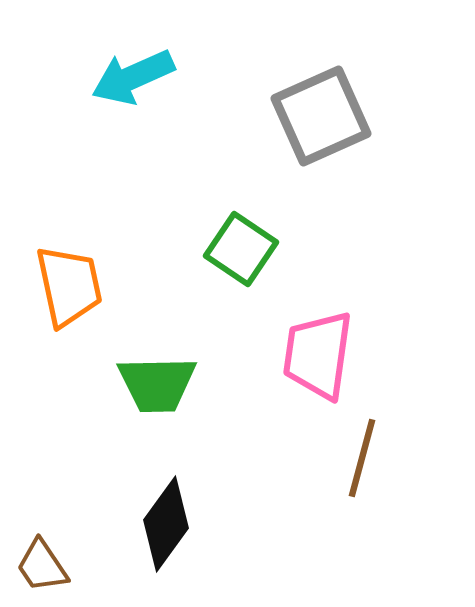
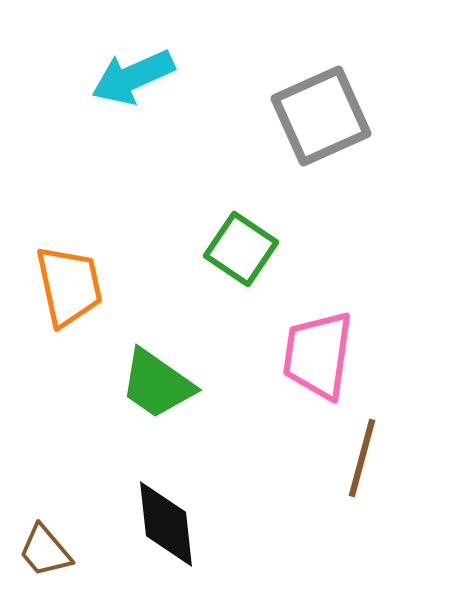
green trapezoid: rotated 36 degrees clockwise
black diamond: rotated 42 degrees counterclockwise
brown trapezoid: moved 3 px right, 15 px up; rotated 6 degrees counterclockwise
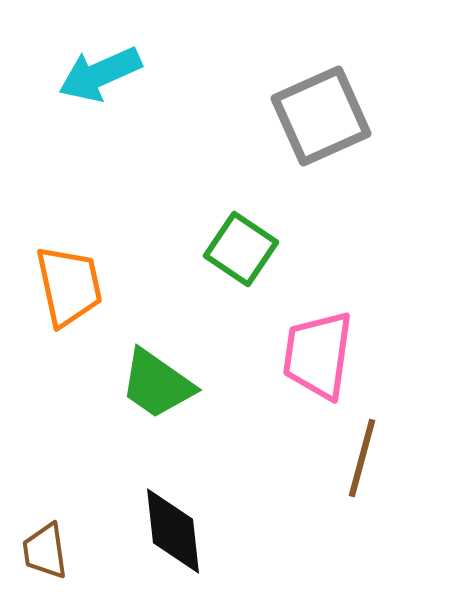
cyan arrow: moved 33 px left, 3 px up
black diamond: moved 7 px right, 7 px down
brown trapezoid: rotated 32 degrees clockwise
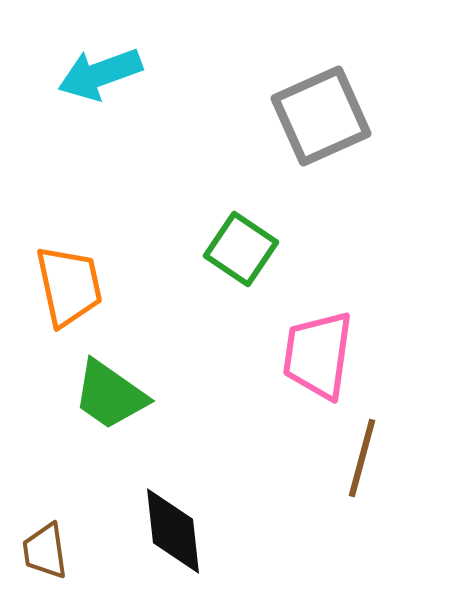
cyan arrow: rotated 4 degrees clockwise
green trapezoid: moved 47 px left, 11 px down
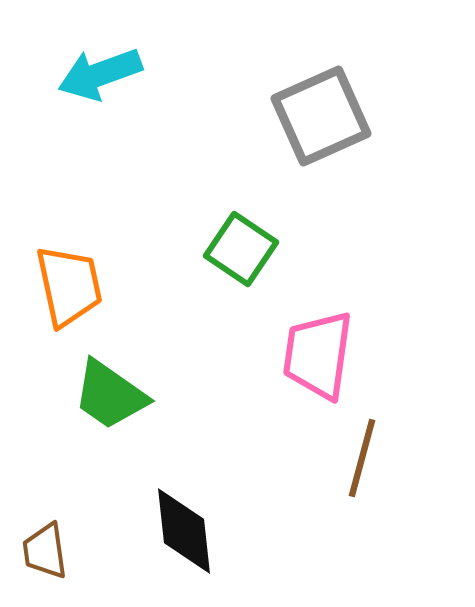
black diamond: moved 11 px right
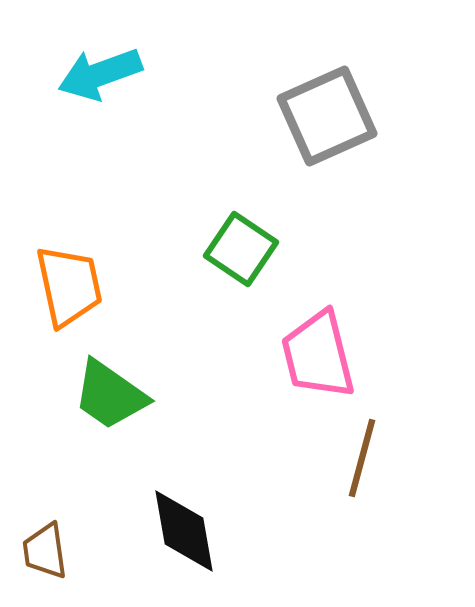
gray square: moved 6 px right
pink trapezoid: rotated 22 degrees counterclockwise
black diamond: rotated 4 degrees counterclockwise
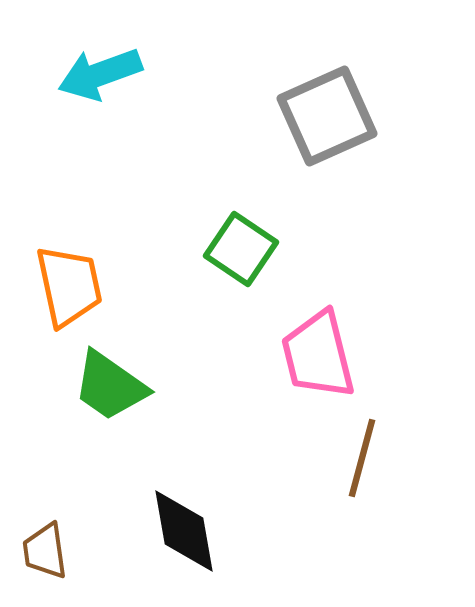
green trapezoid: moved 9 px up
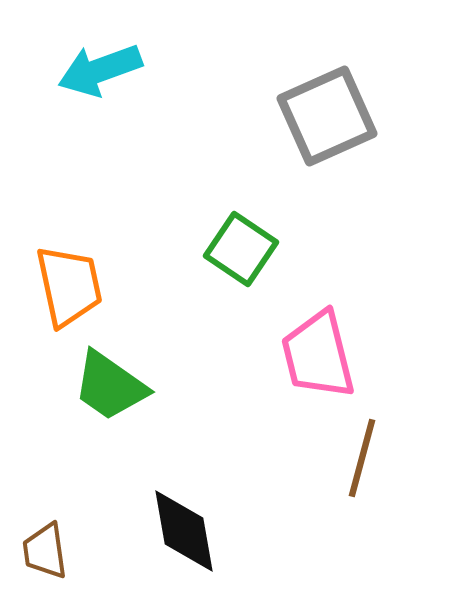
cyan arrow: moved 4 px up
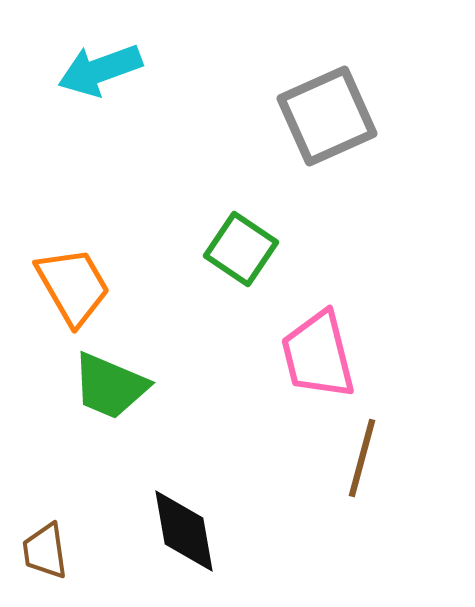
orange trapezoid: moved 4 px right; rotated 18 degrees counterclockwise
green trapezoid: rotated 12 degrees counterclockwise
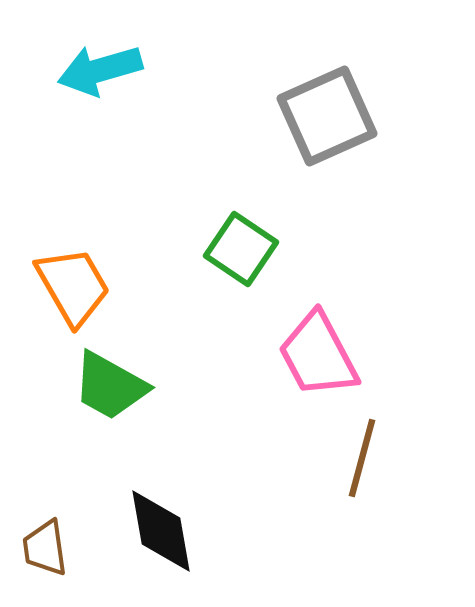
cyan arrow: rotated 4 degrees clockwise
pink trapezoid: rotated 14 degrees counterclockwise
green trapezoid: rotated 6 degrees clockwise
black diamond: moved 23 px left
brown trapezoid: moved 3 px up
